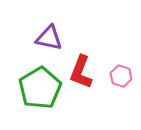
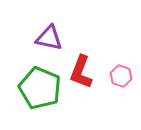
green pentagon: rotated 18 degrees counterclockwise
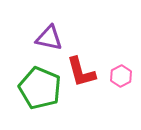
red L-shape: rotated 36 degrees counterclockwise
pink hexagon: rotated 15 degrees clockwise
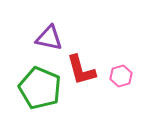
red L-shape: moved 2 px up
pink hexagon: rotated 10 degrees clockwise
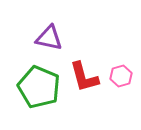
red L-shape: moved 3 px right, 7 px down
green pentagon: moved 1 px left, 1 px up
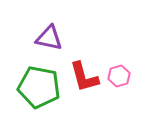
pink hexagon: moved 2 px left
green pentagon: rotated 12 degrees counterclockwise
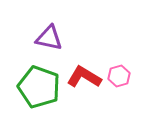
red L-shape: rotated 136 degrees clockwise
green pentagon: rotated 9 degrees clockwise
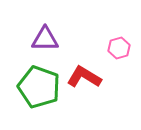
purple triangle: moved 4 px left, 1 px down; rotated 12 degrees counterclockwise
pink hexagon: moved 28 px up
